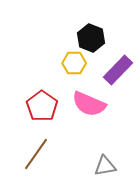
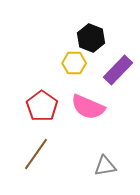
pink semicircle: moved 1 px left, 3 px down
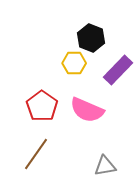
pink semicircle: moved 1 px left, 3 px down
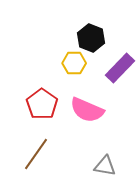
purple rectangle: moved 2 px right, 2 px up
red pentagon: moved 2 px up
gray triangle: rotated 20 degrees clockwise
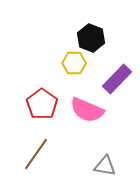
purple rectangle: moved 3 px left, 11 px down
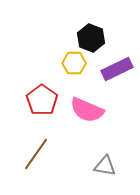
purple rectangle: moved 10 px up; rotated 20 degrees clockwise
red pentagon: moved 4 px up
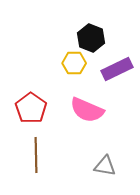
red pentagon: moved 11 px left, 8 px down
brown line: moved 1 px down; rotated 36 degrees counterclockwise
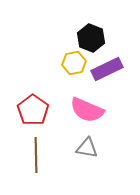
yellow hexagon: rotated 10 degrees counterclockwise
purple rectangle: moved 10 px left
red pentagon: moved 2 px right, 2 px down
gray triangle: moved 18 px left, 18 px up
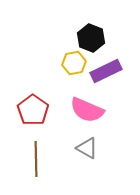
purple rectangle: moved 1 px left, 2 px down
gray triangle: rotated 20 degrees clockwise
brown line: moved 4 px down
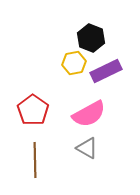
pink semicircle: moved 2 px right, 4 px down; rotated 52 degrees counterclockwise
brown line: moved 1 px left, 1 px down
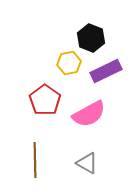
yellow hexagon: moved 5 px left
red pentagon: moved 12 px right, 10 px up
gray triangle: moved 15 px down
